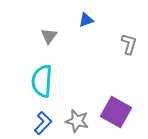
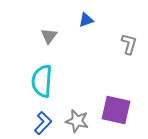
purple square: moved 2 px up; rotated 16 degrees counterclockwise
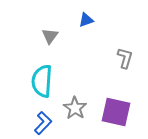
gray triangle: moved 1 px right
gray L-shape: moved 4 px left, 14 px down
purple square: moved 2 px down
gray star: moved 2 px left, 13 px up; rotated 20 degrees clockwise
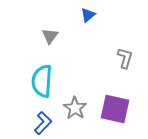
blue triangle: moved 2 px right, 5 px up; rotated 21 degrees counterclockwise
purple square: moved 1 px left, 3 px up
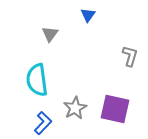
blue triangle: rotated 14 degrees counterclockwise
gray triangle: moved 2 px up
gray L-shape: moved 5 px right, 2 px up
cyan semicircle: moved 5 px left, 1 px up; rotated 12 degrees counterclockwise
gray star: rotated 10 degrees clockwise
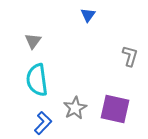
gray triangle: moved 17 px left, 7 px down
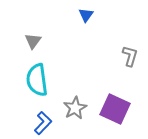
blue triangle: moved 2 px left
purple square: rotated 12 degrees clockwise
